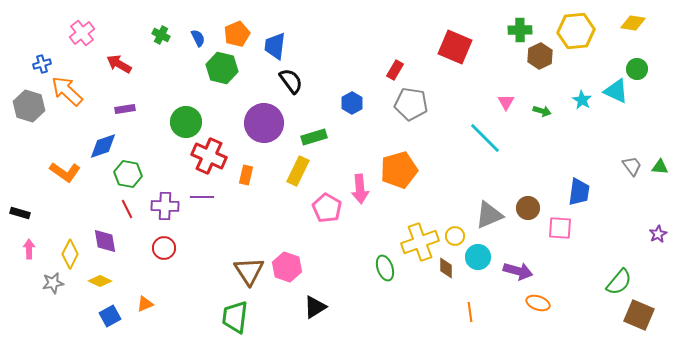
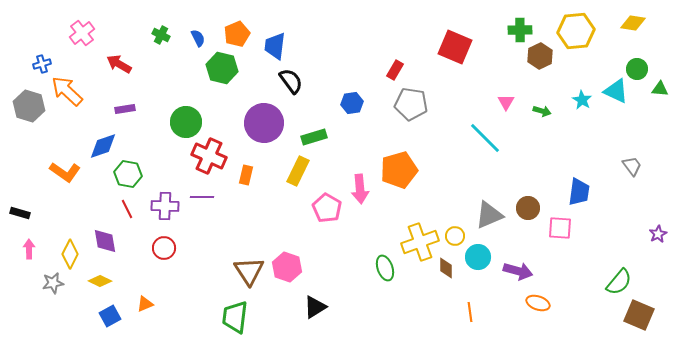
blue hexagon at (352, 103): rotated 20 degrees clockwise
green triangle at (660, 167): moved 78 px up
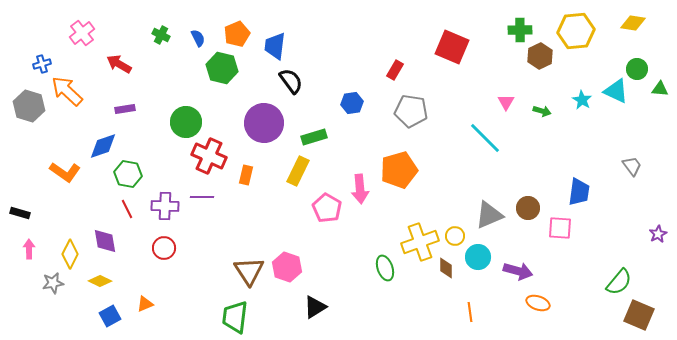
red square at (455, 47): moved 3 px left
gray pentagon at (411, 104): moved 7 px down
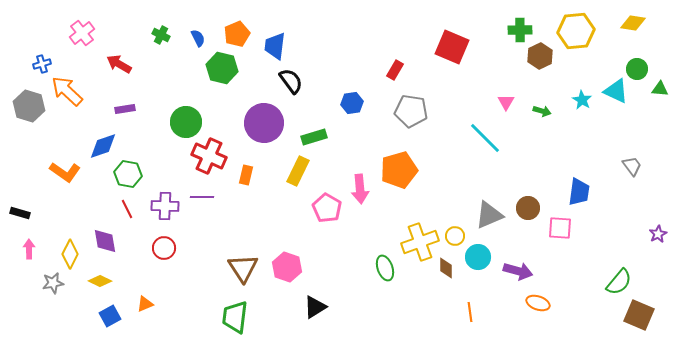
brown triangle at (249, 271): moved 6 px left, 3 px up
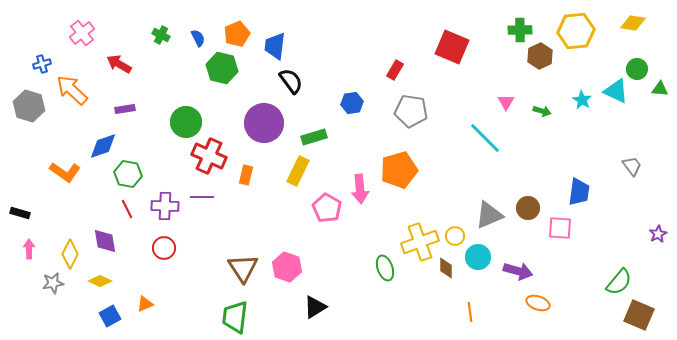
orange arrow at (67, 91): moved 5 px right, 1 px up
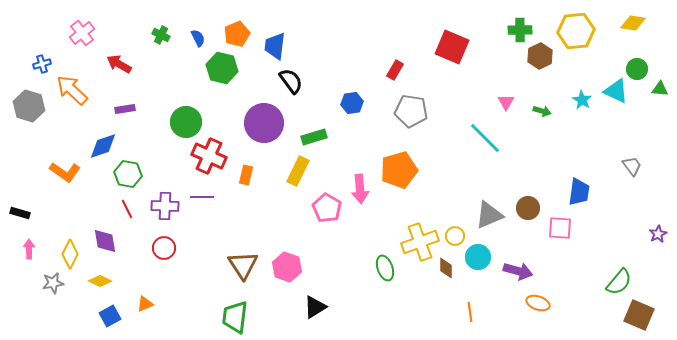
brown triangle at (243, 268): moved 3 px up
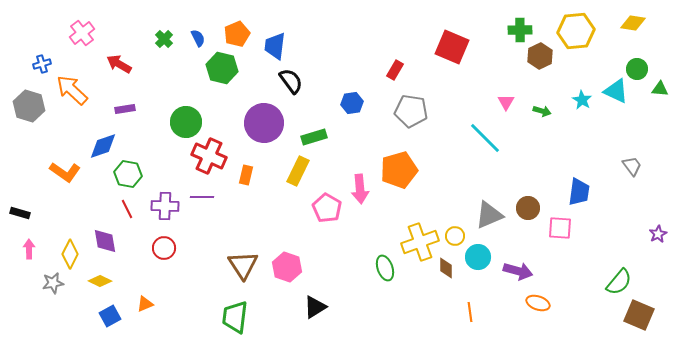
green cross at (161, 35): moved 3 px right, 4 px down; rotated 18 degrees clockwise
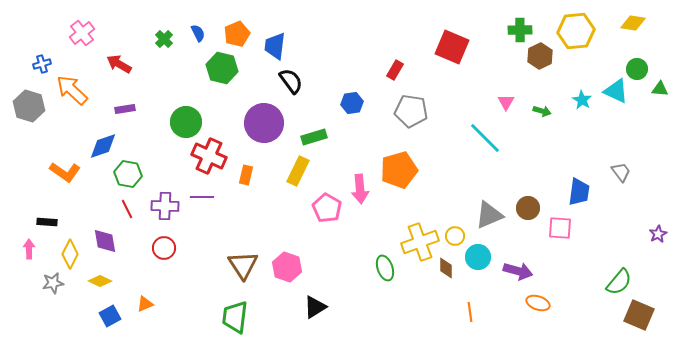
blue semicircle at (198, 38): moved 5 px up
gray trapezoid at (632, 166): moved 11 px left, 6 px down
black rectangle at (20, 213): moved 27 px right, 9 px down; rotated 12 degrees counterclockwise
